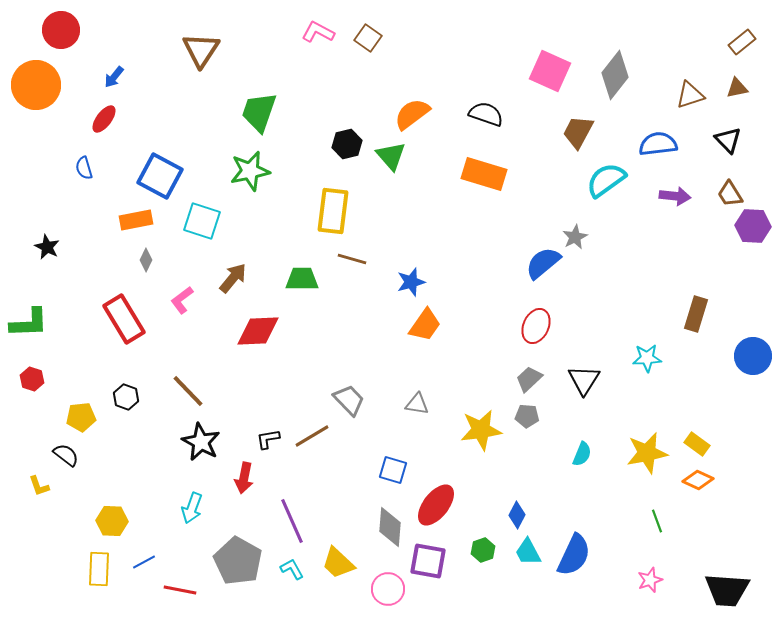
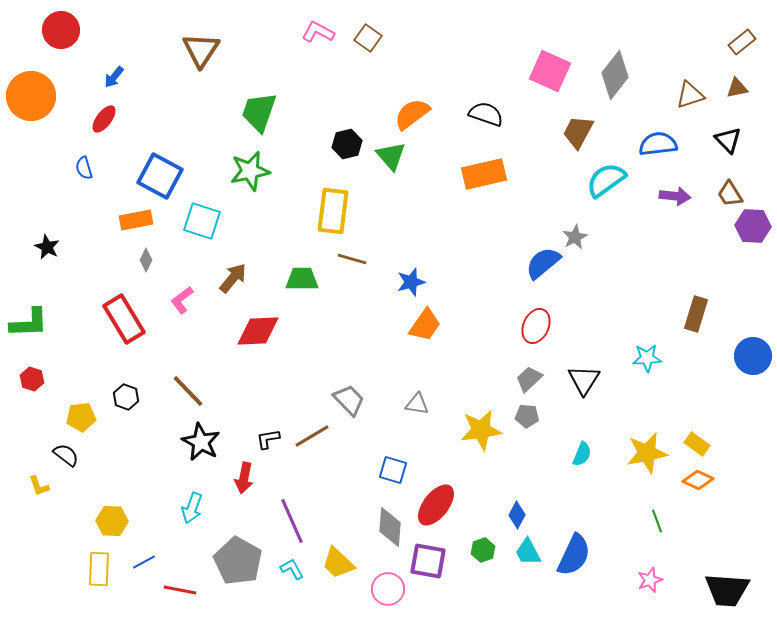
orange circle at (36, 85): moved 5 px left, 11 px down
orange rectangle at (484, 174): rotated 30 degrees counterclockwise
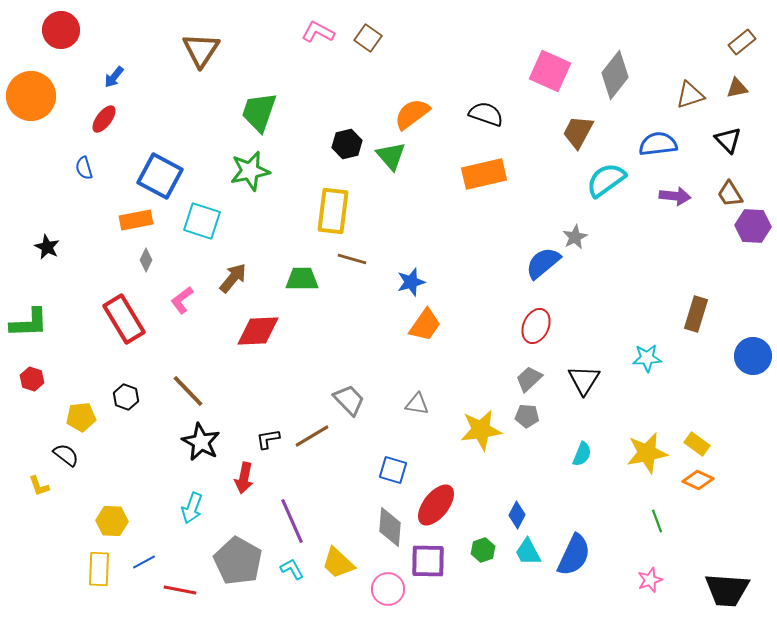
purple square at (428, 561): rotated 9 degrees counterclockwise
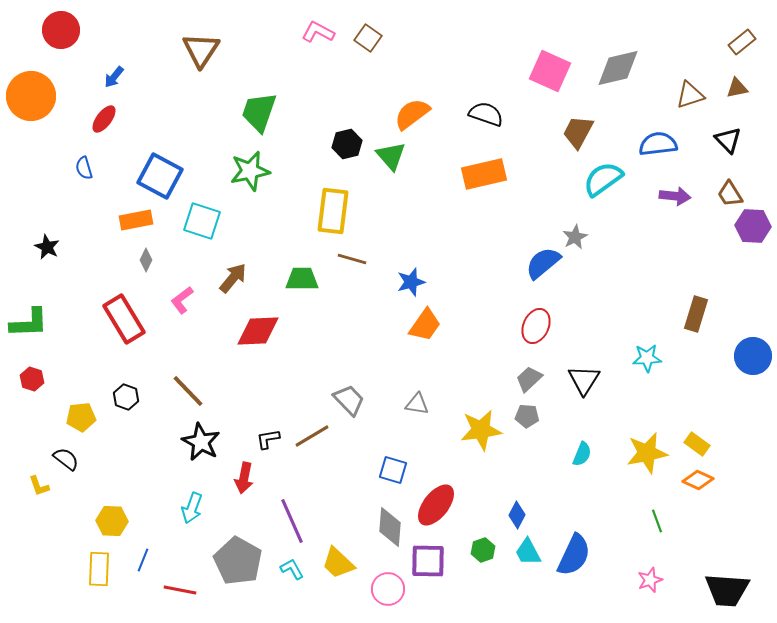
gray diamond at (615, 75): moved 3 px right, 7 px up; rotated 39 degrees clockwise
cyan semicircle at (606, 180): moved 3 px left, 1 px up
black semicircle at (66, 455): moved 4 px down
blue line at (144, 562): moved 1 px left, 2 px up; rotated 40 degrees counterclockwise
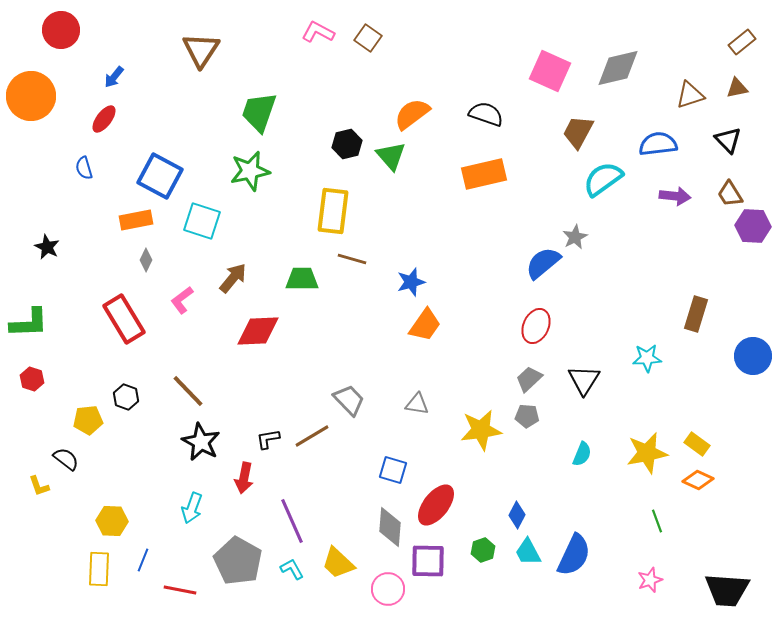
yellow pentagon at (81, 417): moved 7 px right, 3 px down
